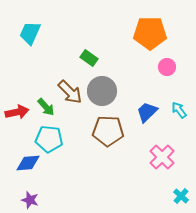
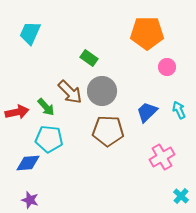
orange pentagon: moved 3 px left
cyan arrow: rotated 12 degrees clockwise
pink cross: rotated 15 degrees clockwise
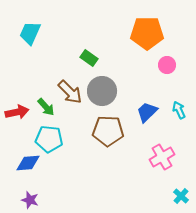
pink circle: moved 2 px up
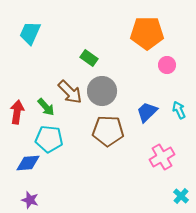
red arrow: rotated 70 degrees counterclockwise
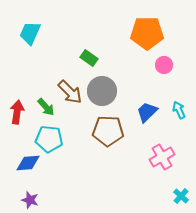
pink circle: moved 3 px left
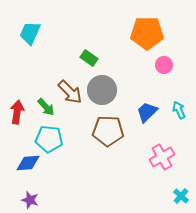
gray circle: moved 1 px up
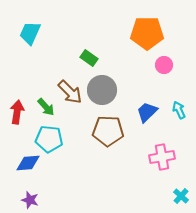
pink cross: rotated 20 degrees clockwise
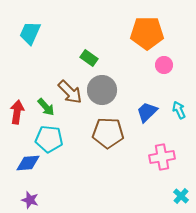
brown pentagon: moved 2 px down
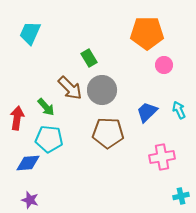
green rectangle: rotated 24 degrees clockwise
brown arrow: moved 4 px up
red arrow: moved 6 px down
cyan cross: rotated 35 degrees clockwise
